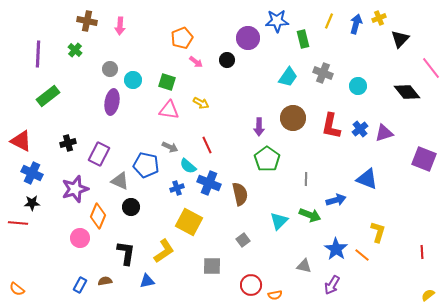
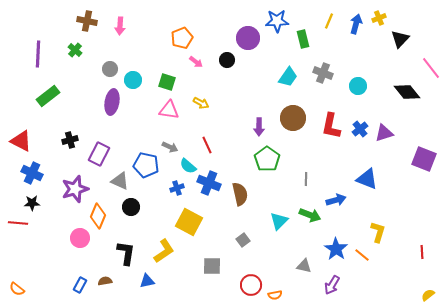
black cross at (68, 143): moved 2 px right, 3 px up
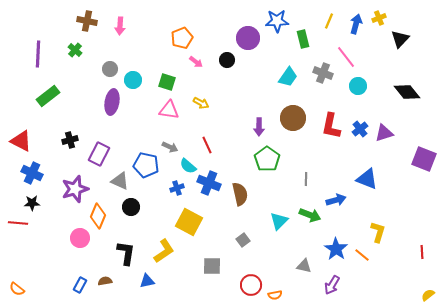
pink line at (431, 68): moved 85 px left, 11 px up
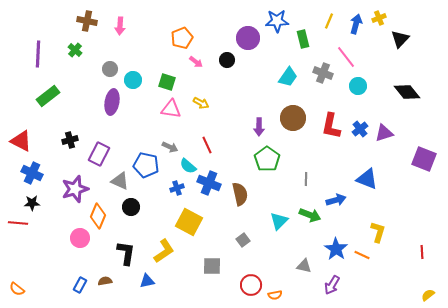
pink triangle at (169, 110): moved 2 px right, 1 px up
orange line at (362, 255): rotated 14 degrees counterclockwise
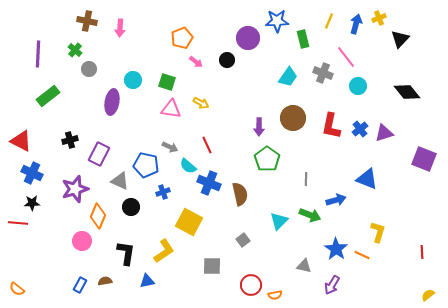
pink arrow at (120, 26): moved 2 px down
gray circle at (110, 69): moved 21 px left
blue cross at (177, 188): moved 14 px left, 4 px down
pink circle at (80, 238): moved 2 px right, 3 px down
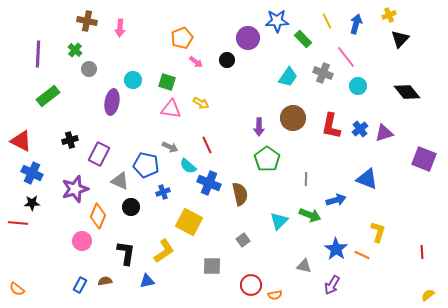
yellow cross at (379, 18): moved 10 px right, 3 px up
yellow line at (329, 21): moved 2 px left; rotated 49 degrees counterclockwise
green rectangle at (303, 39): rotated 30 degrees counterclockwise
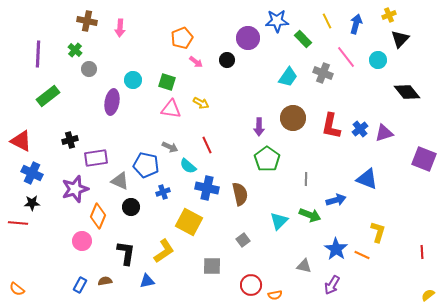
cyan circle at (358, 86): moved 20 px right, 26 px up
purple rectangle at (99, 154): moved 3 px left, 4 px down; rotated 55 degrees clockwise
blue cross at (209, 183): moved 2 px left, 5 px down; rotated 10 degrees counterclockwise
